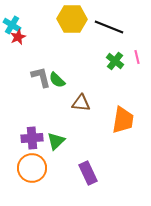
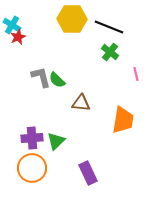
pink line: moved 1 px left, 17 px down
green cross: moved 5 px left, 9 px up
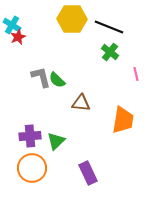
purple cross: moved 2 px left, 2 px up
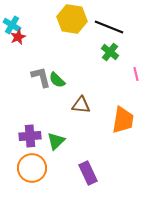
yellow hexagon: rotated 8 degrees clockwise
brown triangle: moved 2 px down
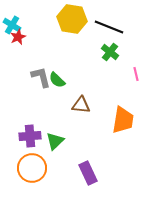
green triangle: moved 1 px left
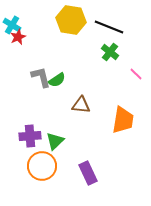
yellow hexagon: moved 1 px left, 1 px down
pink line: rotated 32 degrees counterclockwise
green semicircle: rotated 78 degrees counterclockwise
orange circle: moved 10 px right, 2 px up
